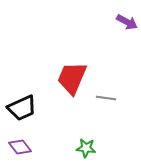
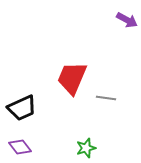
purple arrow: moved 2 px up
green star: rotated 24 degrees counterclockwise
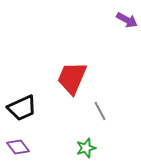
gray line: moved 6 px left, 13 px down; rotated 54 degrees clockwise
purple diamond: moved 2 px left
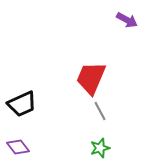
red trapezoid: moved 19 px right
black trapezoid: moved 4 px up
green star: moved 14 px right
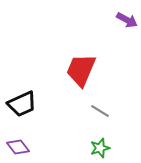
red trapezoid: moved 10 px left, 8 px up
gray line: rotated 30 degrees counterclockwise
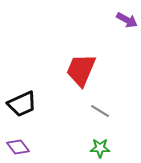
green star: rotated 18 degrees clockwise
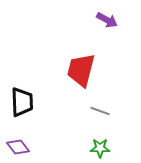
purple arrow: moved 20 px left
red trapezoid: rotated 9 degrees counterclockwise
black trapezoid: moved 2 px up; rotated 68 degrees counterclockwise
gray line: rotated 12 degrees counterclockwise
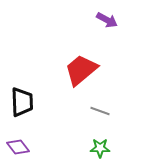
red trapezoid: rotated 36 degrees clockwise
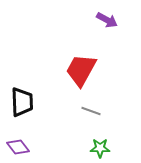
red trapezoid: rotated 21 degrees counterclockwise
gray line: moved 9 px left
